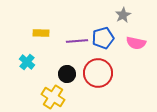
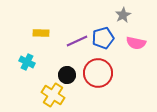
purple line: rotated 20 degrees counterclockwise
cyan cross: rotated 14 degrees counterclockwise
black circle: moved 1 px down
yellow cross: moved 2 px up
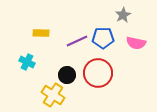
blue pentagon: rotated 15 degrees clockwise
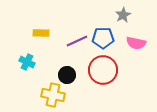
red circle: moved 5 px right, 3 px up
yellow cross: rotated 20 degrees counterclockwise
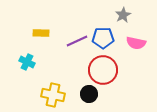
black circle: moved 22 px right, 19 px down
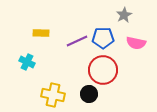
gray star: moved 1 px right
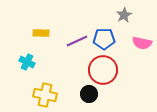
blue pentagon: moved 1 px right, 1 px down
pink semicircle: moved 6 px right
yellow cross: moved 8 px left
